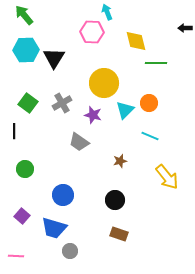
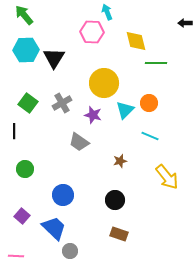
black arrow: moved 5 px up
blue trapezoid: rotated 152 degrees counterclockwise
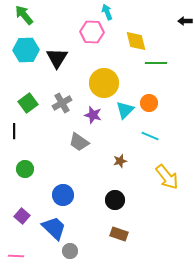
black arrow: moved 2 px up
black triangle: moved 3 px right
green square: rotated 18 degrees clockwise
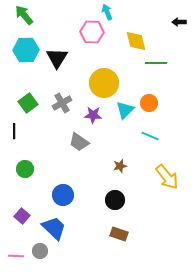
black arrow: moved 6 px left, 1 px down
purple star: rotated 12 degrees counterclockwise
brown star: moved 5 px down
gray circle: moved 30 px left
